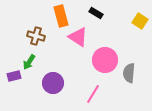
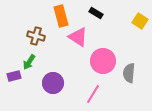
pink circle: moved 2 px left, 1 px down
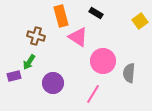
yellow square: rotated 21 degrees clockwise
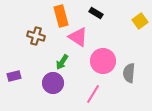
green arrow: moved 33 px right
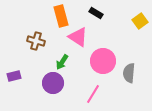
brown cross: moved 5 px down
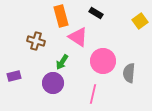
pink line: rotated 18 degrees counterclockwise
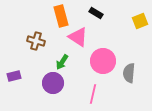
yellow square: rotated 14 degrees clockwise
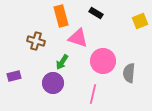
pink triangle: moved 1 px down; rotated 15 degrees counterclockwise
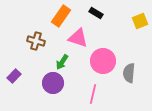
orange rectangle: rotated 50 degrees clockwise
purple rectangle: rotated 32 degrees counterclockwise
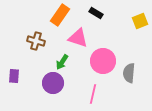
orange rectangle: moved 1 px left, 1 px up
purple rectangle: rotated 40 degrees counterclockwise
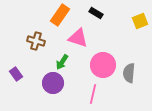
pink circle: moved 4 px down
purple rectangle: moved 2 px right, 2 px up; rotated 40 degrees counterclockwise
